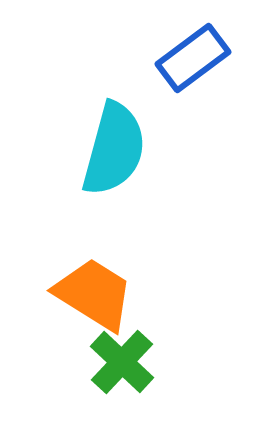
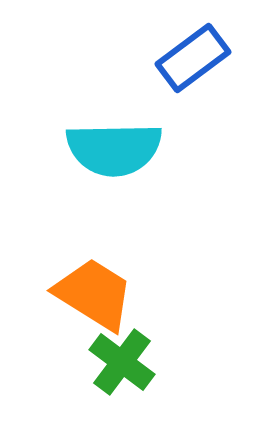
cyan semicircle: rotated 74 degrees clockwise
green cross: rotated 6 degrees counterclockwise
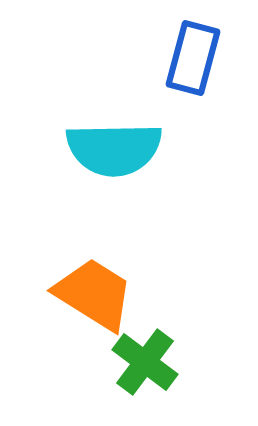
blue rectangle: rotated 38 degrees counterclockwise
green cross: moved 23 px right
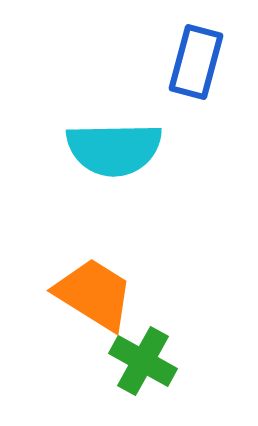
blue rectangle: moved 3 px right, 4 px down
green cross: moved 2 px left, 1 px up; rotated 8 degrees counterclockwise
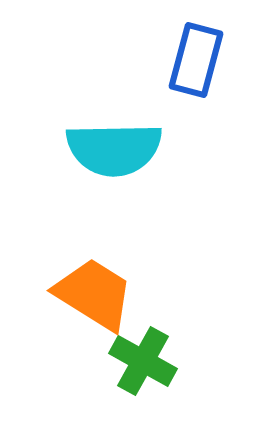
blue rectangle: moved 2 px up
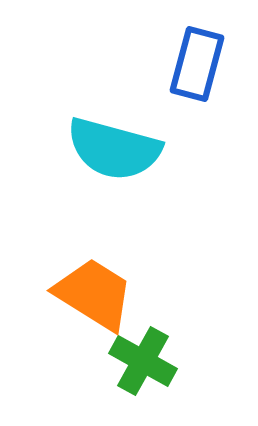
blue rectangle: moved 1 px right, 4 px down
cyan semicircle: rotated 16 degrees clockwise
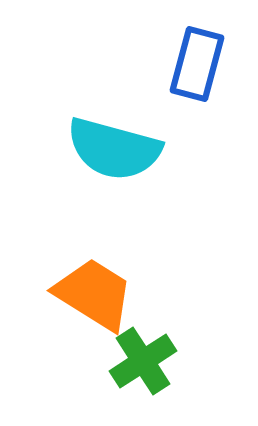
green cross: rotated 28 degrees clockwise
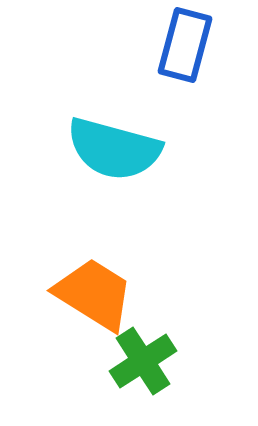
blue rectangle: moved 12 px left, 19 px up
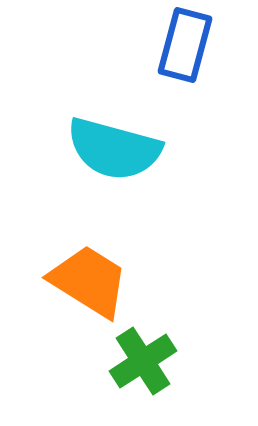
orange trapezoid: moved 5 px left, 13 px up
